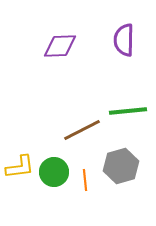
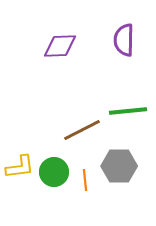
gray hexagon: moved 2 px left; rotated 16 degrees clockwise
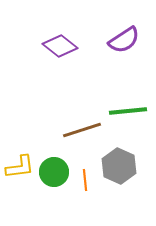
purple semicircle: rotated 124 degrees counterclockwise
purple diamond: rotated 40 degrees clockwise
brown line: rotated 9 degrees clockwise
gray hexagon: rotated 24 degrees clockwise
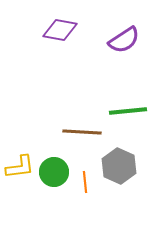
purple diamond: moved 16 px up; rotated 28 degrees counterclockwise
brown line: moved 2 px down; rotated 21 degrees clockwise
orange line: moved 2 px down
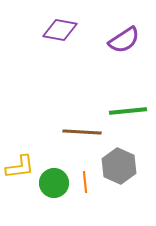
green circle: moved 11 px down
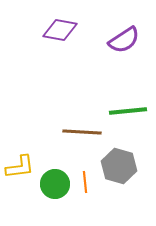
gray hexagon: rotated 8 degrees counterclockwise
green circle: moved 1 px right, 1 px down
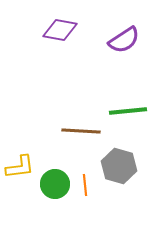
brown line: moved 1 px left, 1 px up
orange line: moved 3 px down
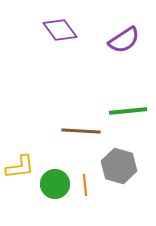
purple diamond: rotated 44 degrees clockwise
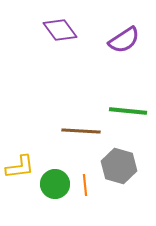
green line: rotated 12 degrees clockwise
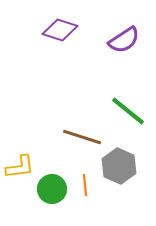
purple diamond: rotated 36 degrees counterclockwise
green line: rotated 33 degrees clockwise
brown line: moved 1 px right, 6 px down; rotated 15 degrees clockwise
gray hexagon: rotated 8 degrees clockwise
green circle: moved 3 px left, 5 px down
